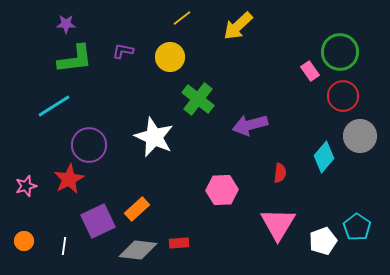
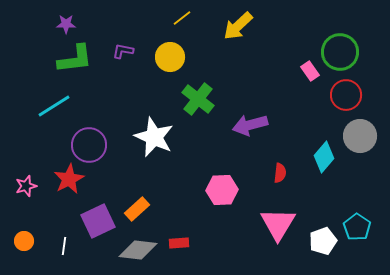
red circle: moved 3 px right, 1 px up
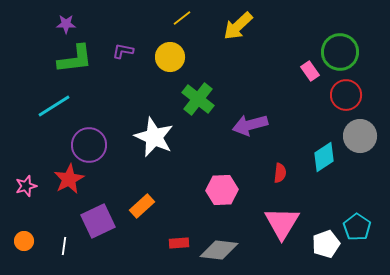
cyan diamond: rotated 16 degrees clockwise
orange rectangle: moved 5 px right, 3 px up
pink triangle: moved 4 px right, 1 px up
white pentagon: moved 3 px right, 3 px down
gray diamond: moved 81 px right
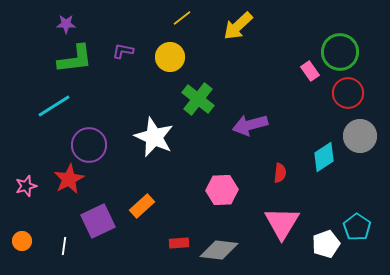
red circle: moved 2 px right, 2 px up
orange circle: moved 2 px left
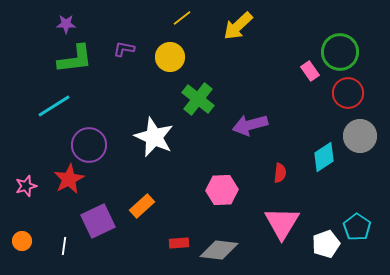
purple L-shape: moved 1 px right, 2 px up
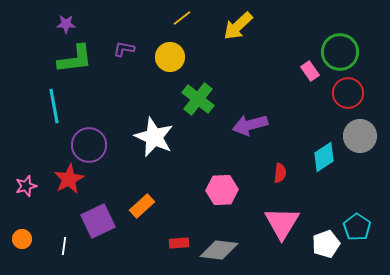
cyan line: rotated 68 degrees counterclockwise
orange circle: moved 2 px up
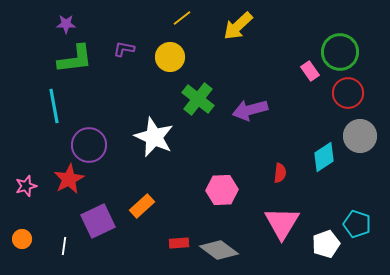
purple arrow: moved 15 px up
cyan pentagon: moved 3 px up; rotated 16 degrees counterclockwise
gray diamond: rotated 30 degrees clockwise
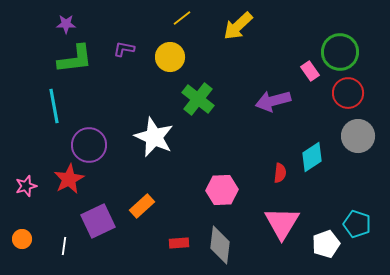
purple arrow: moved 23 px right, 9 px up
gray circle: moved 2 px left
cyan diamond: moved 12 px left
gray diamond: moved 1 px right, 5 px up; rotated 60 degrees clockwise
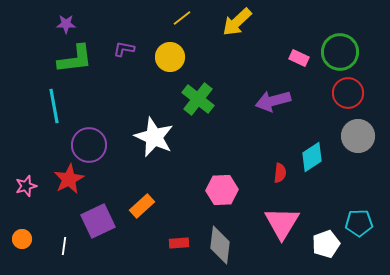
yellow arrow: moved 1 px left, 4 px up
pink rectangle: moved 11 px left, 13 px up; rotated 30 degrees counterclockwise
cyan pentagon: moved 2 px right, 1 px up; rotated 20 degrees counterclockwise
